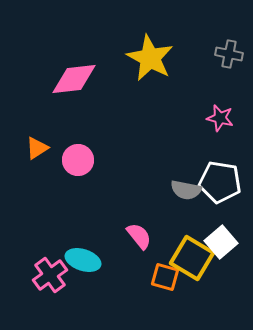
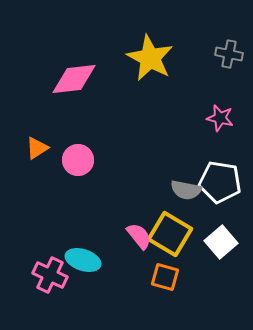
yellow square: moved 22 px left, 24 px up
pink cross: rotated 28 degrees counterclockwise
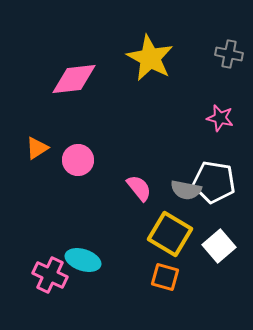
white pentagon: moved 6 px left
pink semicircle: moved 48 px up
white square: moved 2 px left, 4 px down
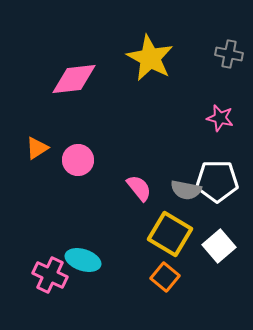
white pentagon: moved 3 px right, 1 px up; rotated 9 degrees counterclockwise
orange square: rotated 24 degrees clockwise
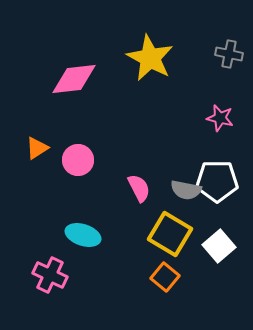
pink semicircle: rotated 12 degrees clockwise
cyan ellipse: moved 25 px up
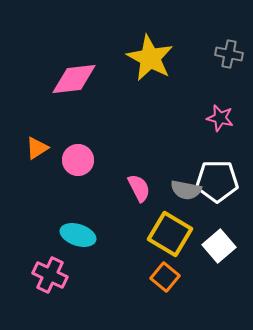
cyan ellipse: moved 5 px left
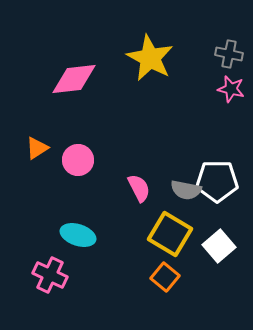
pink star: moved 11 px right, 29 px up
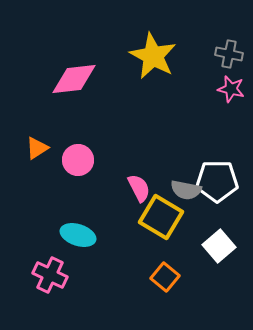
yellow star: moved 3 px right, 2 px up
yellow square: moved 9 px left, 17 px up
